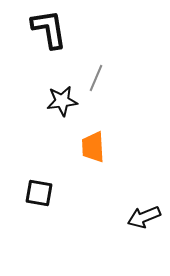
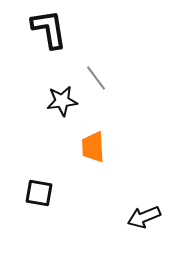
gray line: rotated 60 degrees counterclockwise
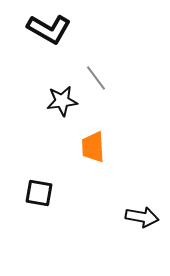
black L-shape: rotated 129 degrees clockwise
black arrow: moved 2 px left; rotated 148 degrees counterclockwise
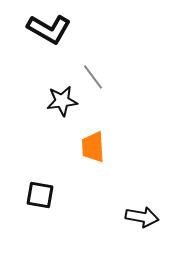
gray line: moved 3 px left, 1 px up
black square: moved 1 px right, 2 px down
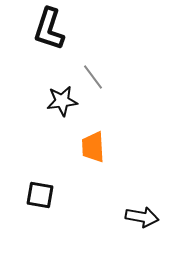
black L-shape: rotated 78 degrees clockwise
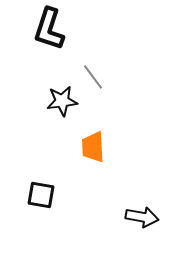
black square: moved 1 px right
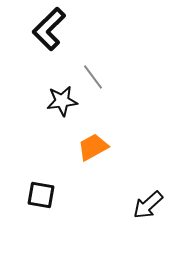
black L-shape: rotated 27 degrees clockwise
orange trapezoid: rotated 64 degrees clockwise
black arrow: moved 6 px right, 12 px up; rotated 128 degrees clockwise
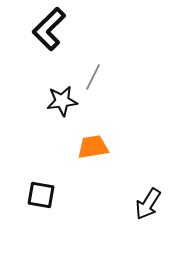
gray line: rotated 64 degrees clockwise
orange trapezoid: rotated 20 degrees clockwise
black arrow: moved 1 px up; rotated 16 degrees counterclockwise
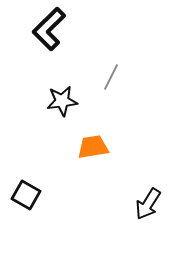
gray line: moved 18 px right
black square: moved 15 px left; rotated 20 degrees clockwise
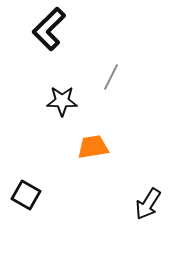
black star: rotated 8 degrees clockwise
